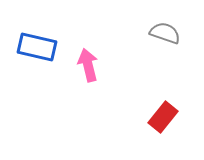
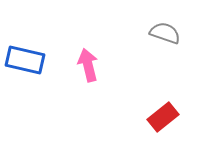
blue rectangle: moved 12 px left, 13 px down
red rectangle: rotated 12 degrees clockwise
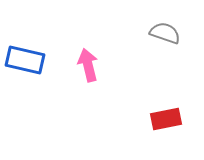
red rectangle: moved 3 px right, 2 px down; rotated 28 degrees clockwise
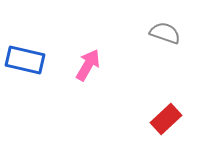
pink arrow: rotated 44 degrees clockwise
red rectangle: rotated 32 degrees counterclockwise
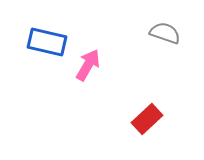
blue rectangle: moved 22 px right, 18 px up
red rectangle: moved 19 px left
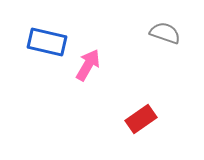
red rectangle: moved 6 px left; rotated 8 degrees clockwise
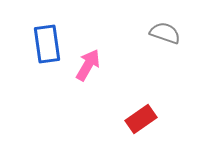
blue rectangle: moved 2 px down; rotated 69 degrees clockwise
